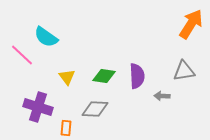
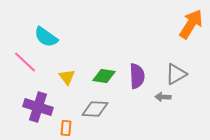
pink line: moved 3 px right, 7 px down
gray triangle: moved 8 px left, 3 px down; rotated 20 degrees counterclockwise
gray arrow: moved 1 px right, 1 px down
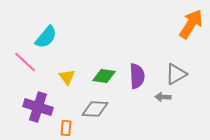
cyan semicircle: rotated 85 degrees counterclockwise
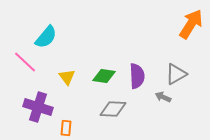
gray arrow: rotated 21 degrees clockwise
gray diamond: moved 18 px right
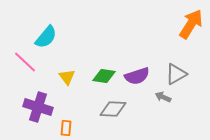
purple semicircle: rotated 75 degrees clockwise
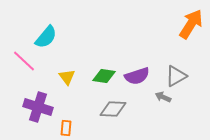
pink line: moved 1 px left, 1 px up
gray triangle: moved 2 px down
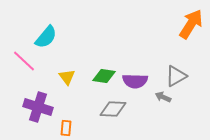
purple semicircle: moved 2 px left, 5 px down; rotated 20 degrees clockwise
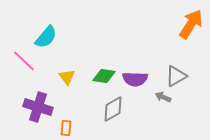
purple semicircle: moved 2 px up
gray diamond: rotated 32 degrees counterclockwise
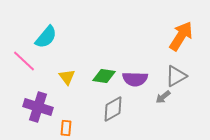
orange arrow: moved 10 px left, 12 px down
gray arrow: rotated 63 degrees counterclockwise
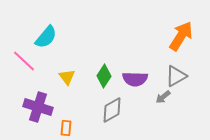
green diamond: rotated 65 degrees counterclockwise
gray diamond: moved 1 px left, 1 px down
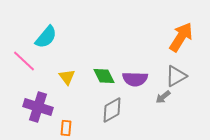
orange arrow: moved 1 px down
green diamond: rotated 60 degrees counterclockwise
